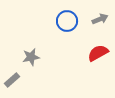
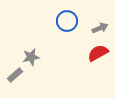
gray arrow: moved 9 px down
gray rectangle: moved 3 px right, 5 px up
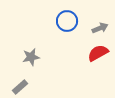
gray rectangle: moved 5 px right, 12 px down
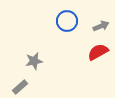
gray arrow: moved 1 px right, 2 px up
red semicircle: moved 1 px up
gray star: moved 3 px right, 4 px down
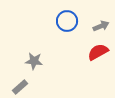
gray star: rotated 18 degrees clockwise
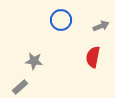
blue circle: moved 6 px left, 1 px up
red semicircle: moved 5 px left, 5 px down; rotated 50 degrees counterclockwise
